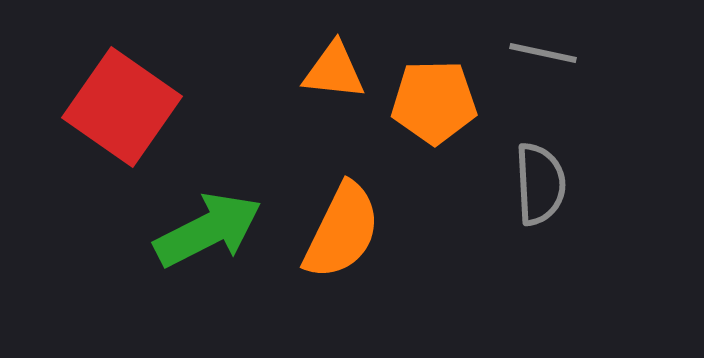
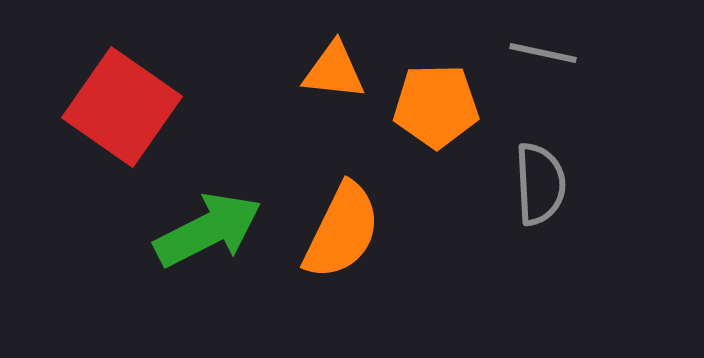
orange pentagon: moved 2 px right, 4 px down
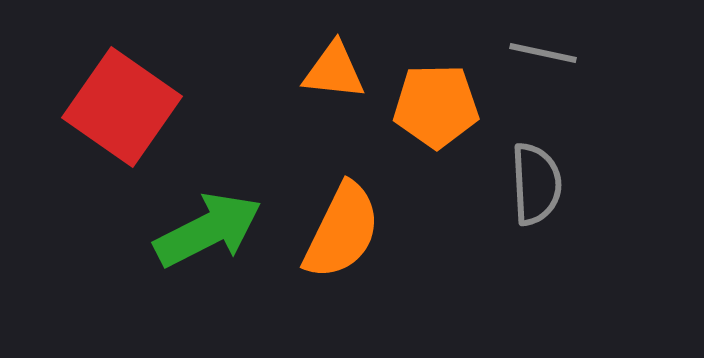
gray semicircle: moved 4 px left
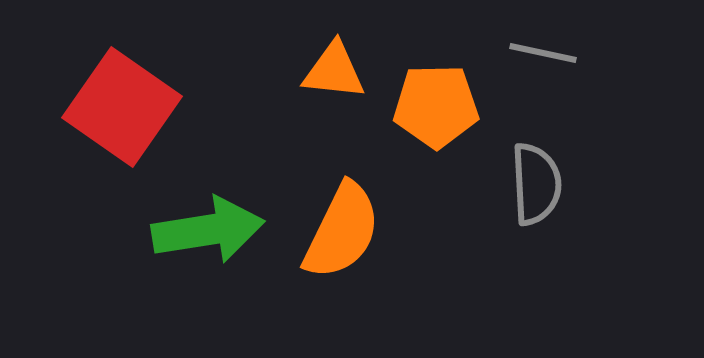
green arrow: rotated 18 degrees clockwise
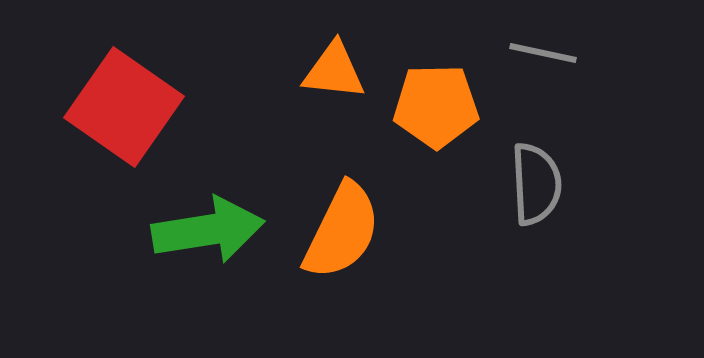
red square: moved 2 px right
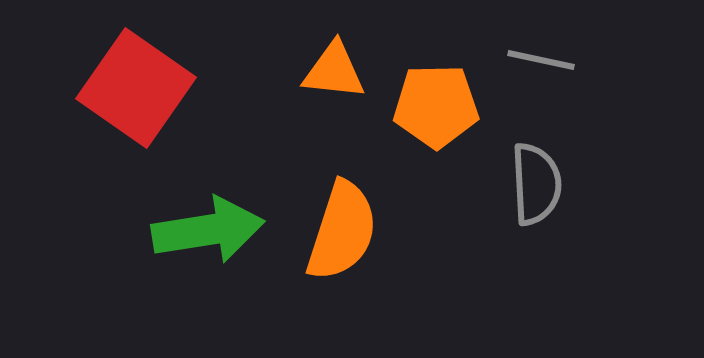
gray line: moved 2 px left, 7 px down
red square: moved 12 px right, 19 px up
orange semicircle: rotated 8 degrees counterclockwise
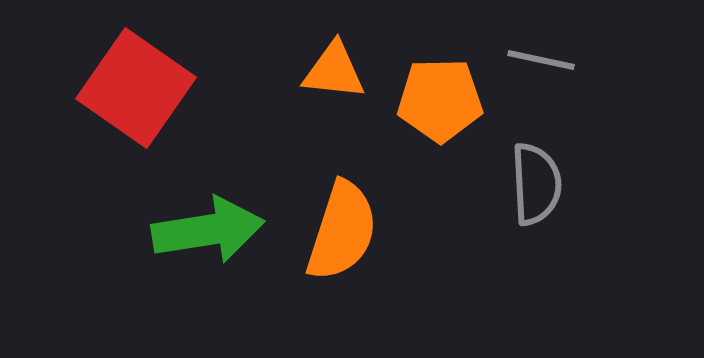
orange pentagon: moved 4 px right, 6 px up
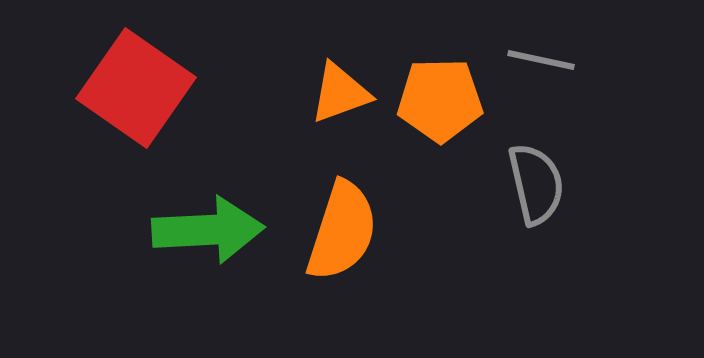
orange triangle: moved 6 px right, 22 px down; rotated 26 degrees counterclockwise
gray semicircle: rotated 10 degrees counterclockwise
green arrow: rotated 6 degrees clockwise
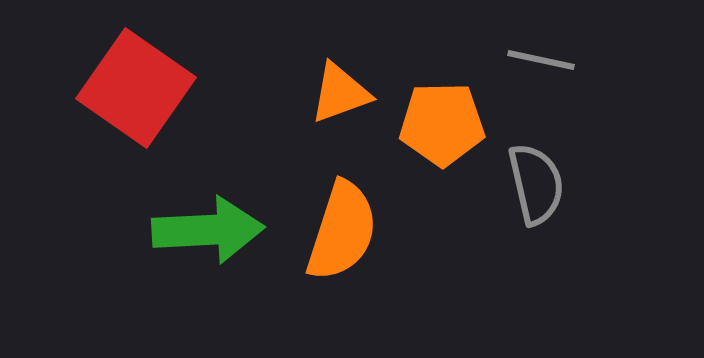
orange pentagon: moved 2 px right, 24 px down
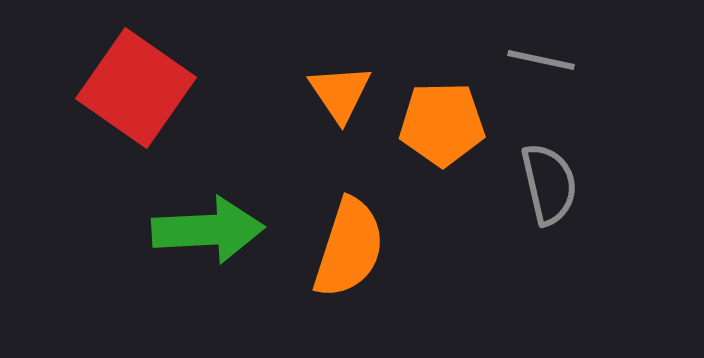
orange triangle: rotated 44 degrees counterclockwise
gray semicircle: moved 13 px right
orange semicircle: moved 7 px right, 17 px down
